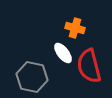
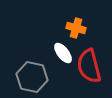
orange cross: moved 1 px right
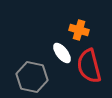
orange cross: moved 3 px right, 2 px down
white ellipse: moved 1 px left
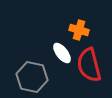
red semicircle: moved 1 px up
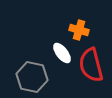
red semicircle: moved 2 px right
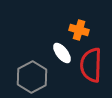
red semicircle: rotated 16 degrees clockwise
gray hexagon: rotated 20 degrees clockwise
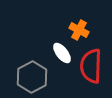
orange cross: rotated 12 degrees clockwise
red semicircle: moved 1 px down
